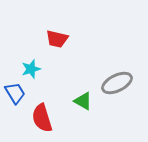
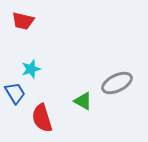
red trapezoid: moved 34 px left, 18 px up
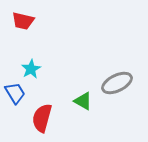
cyan star: rotated 12 degrees counterclockwise
red semicircle: rotated 32 degrees clockwise
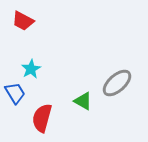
red trapezoid: rotated 15 degrees clockwise
gray ellipse: rotated 16 degrees counterclockwise
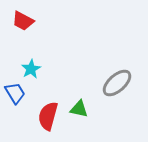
green triangle: moved 4 px left, 8 px down; rotated 18 degrees counterclockwise
red semicircle: moved 6 px right, 2 px up
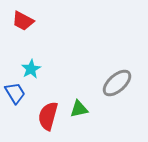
green triangle: rotated 24 degrees counterclockwise
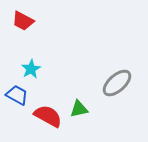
blue trapezoid: moved 2 px right, 2 px down; rotated 30 degrees counterclockwise
red semicircle: rotated 104 degrees clockwise
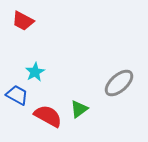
cyan star: moved 4 px right, 3 px down
gray ellipse: moved 2 px right
green triangle: rotated 24 degrees counterclockwise
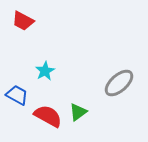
cyan star: moved 10 px right, 1 px up
green triangle: moved 1 px left, 3 px down
